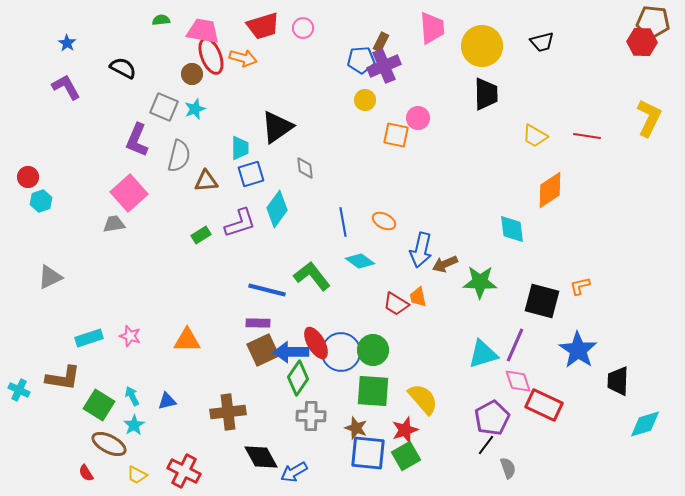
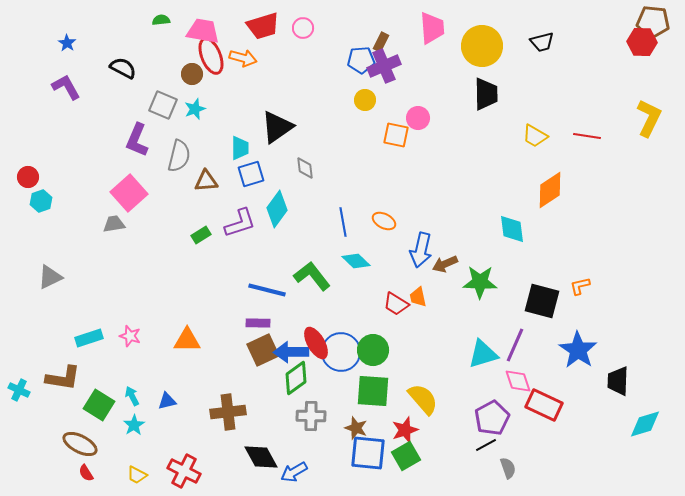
gray square at (164, 107): moved 1 px left, 2 px up
cyan diamond at (360, 261): moved 4 px left; rotated 8 degrees clockwise
green diamond at (298, 378): moved 2 px left; rotated 20 degrees clockwise
brown ellipse at (109, 444): moved 29 px left
black line at (486, 445): rotated 25 degrees clockwise
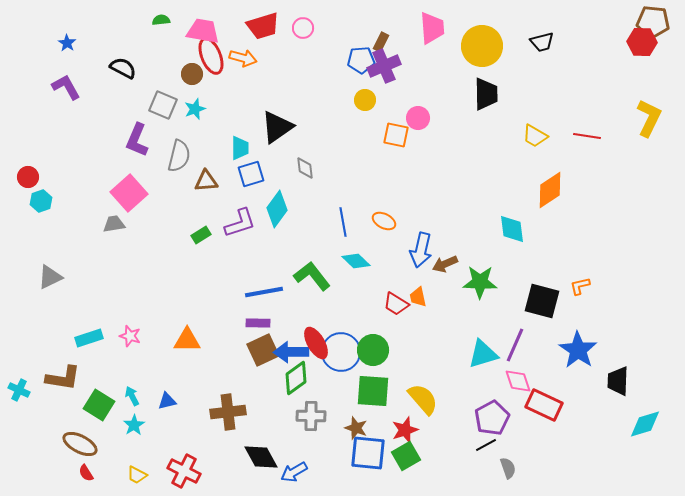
blue line at (267, 290): moved 3 px left, 2 px down; rotated 24 degrees counterclockwise
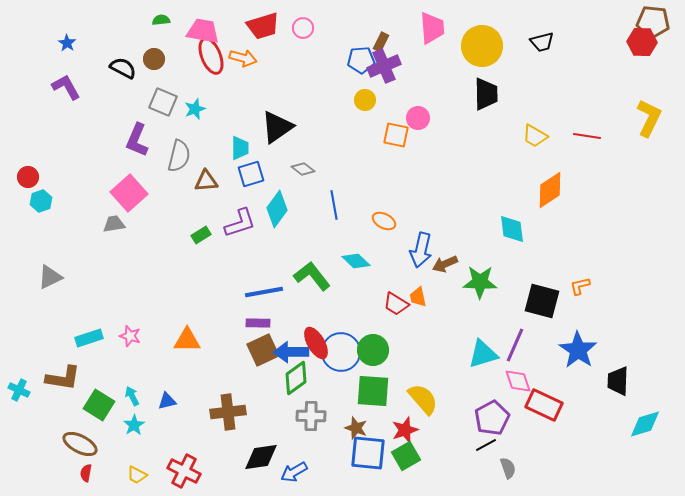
brown circle at (192, 74): moved 38 px left, 15 px up
gray square at (163, 105): moved 3 px up
gray diamond at (305, 168): moved 2 px left, 1 px down; rotated 45 degrees counterclockwise
blue line at (343, 222): moved 9 px left, 17 px up
black diamond at (261, 457): rotated 69 degrees counterclockwise
red semicircle at (86, 473): rotated 42 degrees clockwise
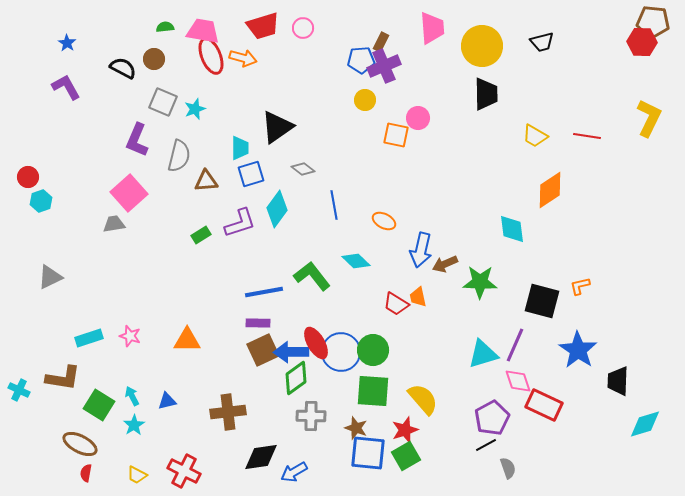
green semicircle at (161, 20): moved 4 px right, 7 px down
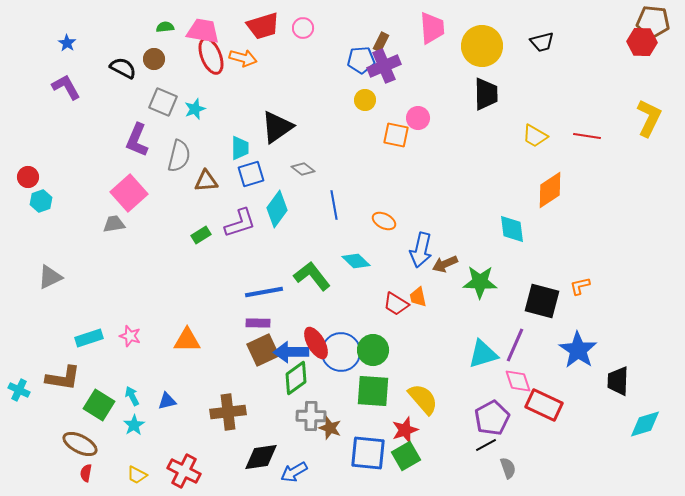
brown star at (356, 428): moved 26 px left
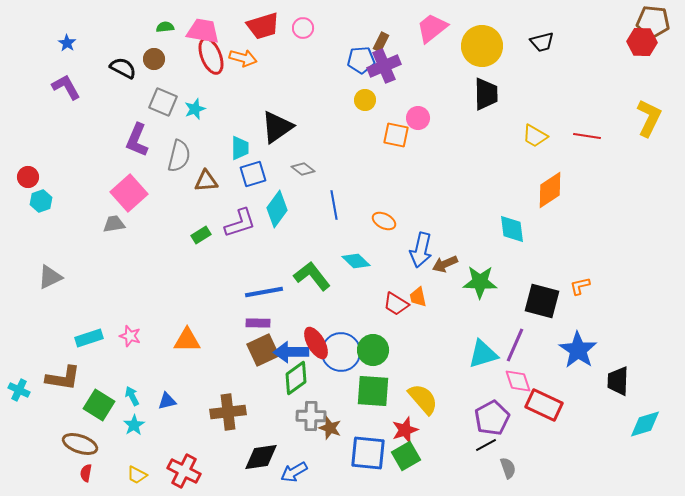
pink trapezoid at (432, 28): rotated 124 degrees counterclockwise
blue square at (251, 174): moved 2 px right
brown ellipse at (80, 444): rotated 8 degrees counterclockwise
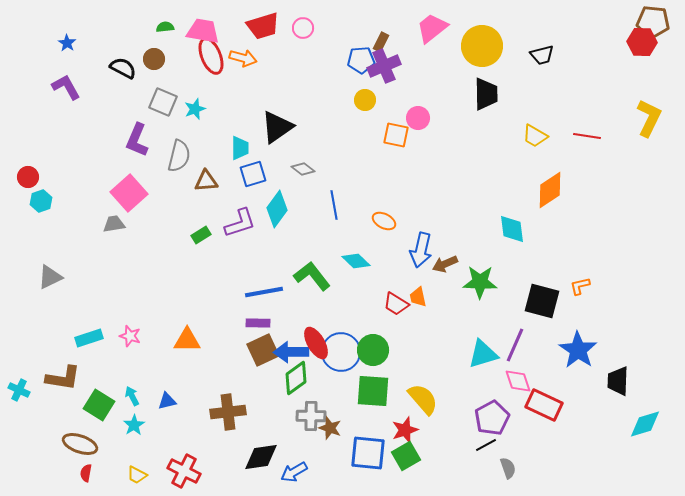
black trapezoid at (542, 42): moved 13 px down
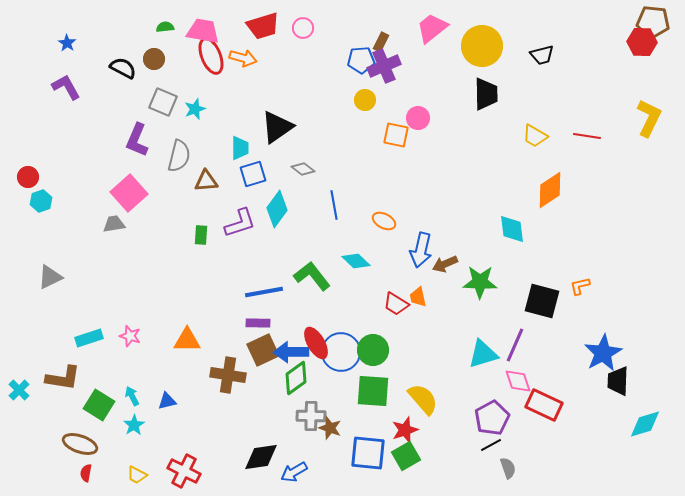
green rectangle at (201, 235): rotated 54 degrees counterclockwise
blue star at (578, 350): moved 25 px right, 3 px down; rotated 9 degrees clockwise
cyan cross at (19, 390): rotated 20 degrees clockwise
brown cross at (228, 412): moved 37 px up; rotated 16 degrees clockwise
black line at (486, 445): moved 5 px right
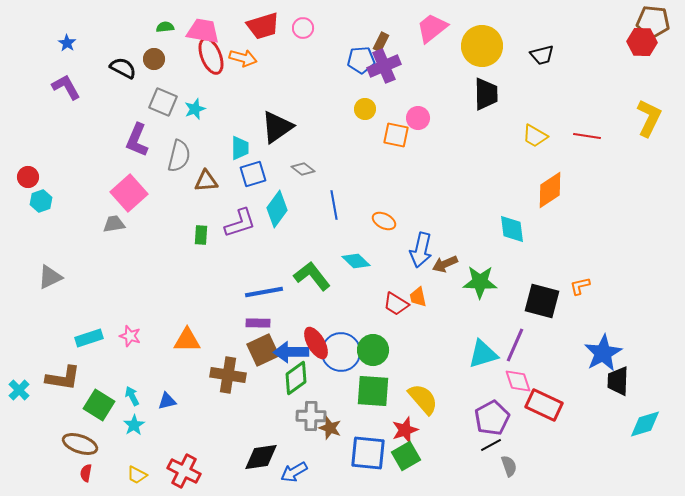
yellow circle at (365, 100): moved 9 px down
gray semicircle at (508, 468): moved 1 px right, 2 px up
